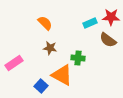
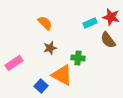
red star: rotated 12 degrees clockwise
brown semicircle: rotated 18 degrees clockwise
brown star: rotated 24 degrees counterclockwise
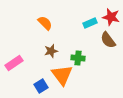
brown star: moved 1 px right, 3 px down
orange triangle: rotated 25 degrees clockwise
blue square: rotated 16 degrees clockwise
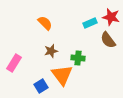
pink rectangle: rotated 24 degrees counterclockwise
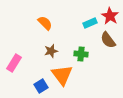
red star: moved 1 px left, 1 px up; rotated 18 degrees clockwise
green cross: moved 3 px right, 4 px up
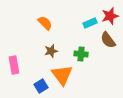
red star: rotated 24 degrees clockwise
pink rectangle: moved 2 px down; rotated 42 degrees counterclockwise
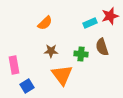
orange semicircle: rotated 91 degrees clockwise
brown semicircle: moved 6 px left, 7 px down; rotated 18 degrees clockwise
brown star: rotated 16 degrees clockwise
blue square: moved 14 px left
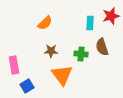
red star: moved 1 px right
cyan rectangle: rotated 64 degrees counterclockwise
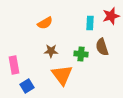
orange semicircle: rotated 14 degrees clockwise
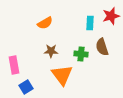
blue square: moved 1 px left, 1 px down
